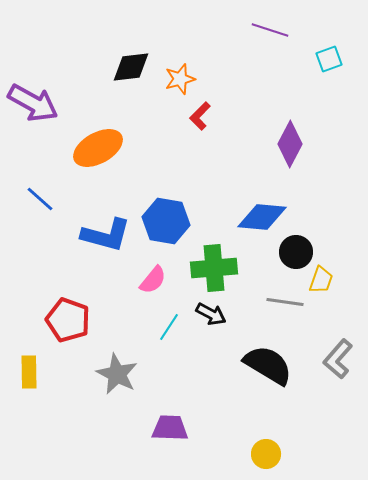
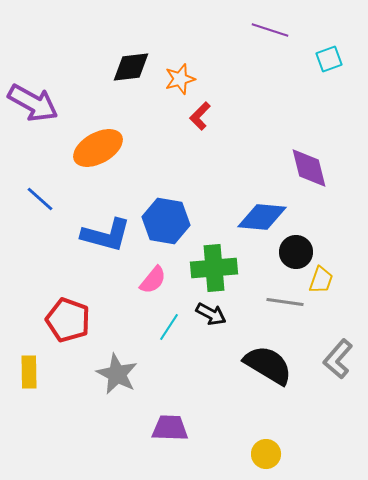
purple diamond: moved 19 px right, 24 px down; rotated 42 degrees counterclockwise
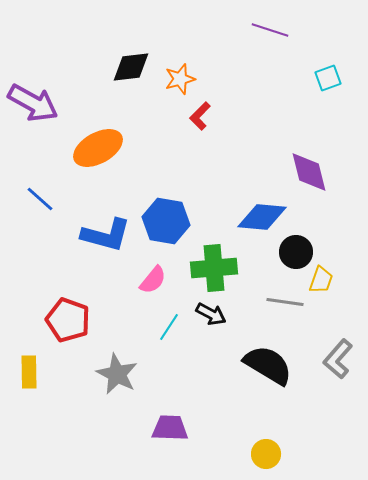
cyan square: moved 1 px left, 19 px down
purple diamond: moved 4 px down
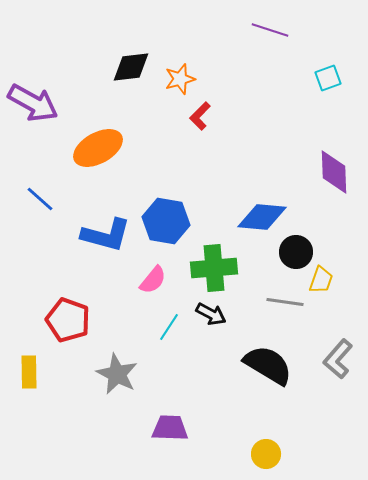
purple diamond: moved 25 px right; rotated 12 degrees clockwise
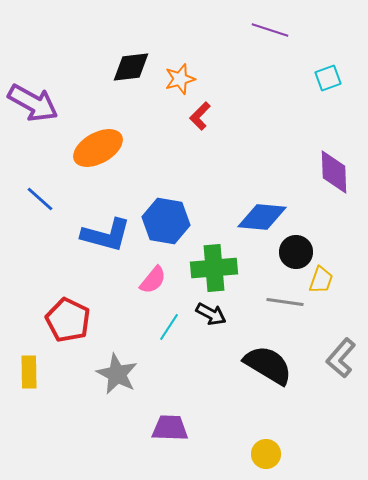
red pentagon: rotated 6 degrees clockwise
gray L-shape: moved 3 px right, 1 px up
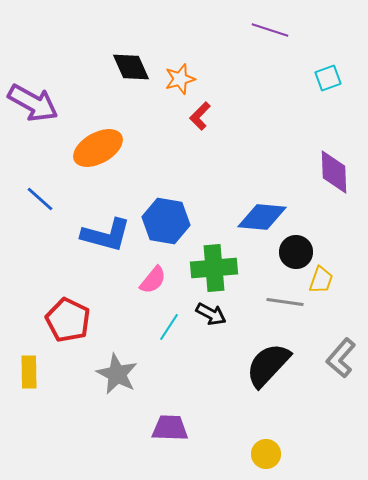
black diamond: rotated 72 degrees clockwise
black semicircle: rotated 78 degrees counterclockwise
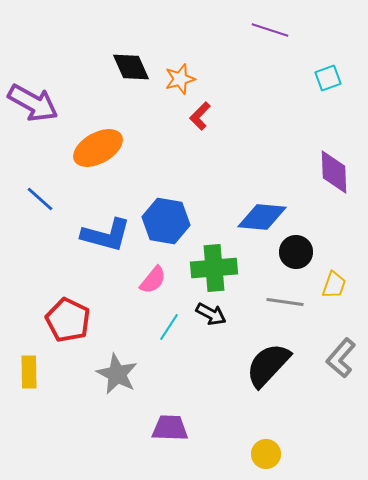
yellow trapezoid: moved 13 px right, 5 px down
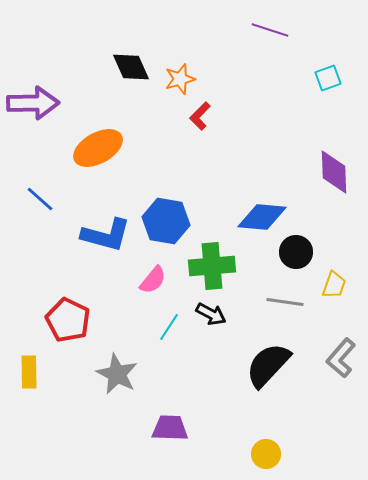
purple arrow: rotated 30 degrees counterclockwise
green cross: moved 2 px left, 2 px up
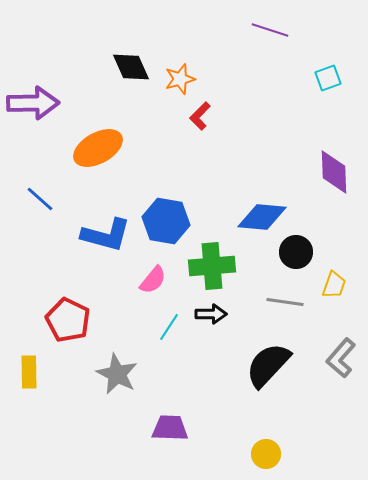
black arrow: rotated 28 degrees counterclockwise
